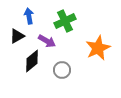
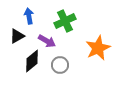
gray circle: moved 2 px left, 5 px up
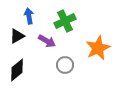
black diamond: moved 15 px left, 9 px down
gray circle: moved 5 px right
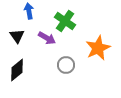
blue arrow: moved 5 px up
green cross: rotated 30 degrees counterclockwise
black triangle: rotated 35 degrees counterclockwise
purple arrow: moved 3 px up
gray circle: moved 1 px right
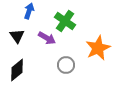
blue arrow: rotated 28 degrees clockwise
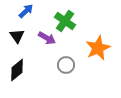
blue arrow: moved 3 px left; rotated 28 degrees clockwise
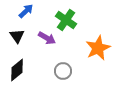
green cross: moved 1 px right, 1 px up
gray circle: moved 3 px left, 6 px down
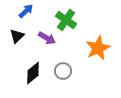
black triangle: rotated 21 degrees clockwise
black diamond: moved 16 px right, 3 px down
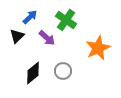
blue arrow: moved 4 px right, 6 px down
purple arrow: rotated 12 degrees clockwise
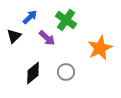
black triangle: moved 3 px left
orange star: moved 2 px right
gray circle: moved 3 px right, 1 px down
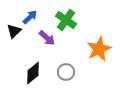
black triangle: moved 5 px up
orange star: moved 1 px left, 1 px down
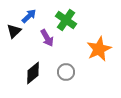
blue arrow: moved 1 px left, 1 px up
purple arrow: rotated 18 degrees clockwise
